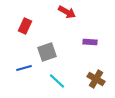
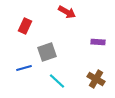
purple rectangle: moved 8 px right
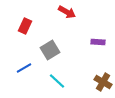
gray square: moved 3 px right, 2 px up; rotated 12 degrees counterclockwise
blue line: rotated 14 degrees counterclockwise
brown cross: moved 7 px right, 3 px down
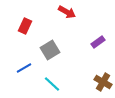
purple rectangle: rotated 40 degrees counterclockwise
cyan line: moved 5 px left, 3 px down
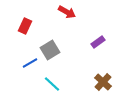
blue line: moved 6 px right, 5 px up
brown cross: rotated 12 degrees clockwise
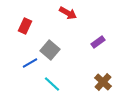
red arrow: moved 1 px right, 1 px down
gray square: rotated 18 degrees counterclockwise
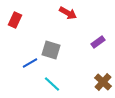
red rectangle: moved 10 px left, 6 px up
gray square: moved 1 px right; rotated 24 degrees counterclockwise
